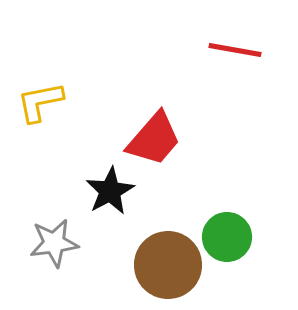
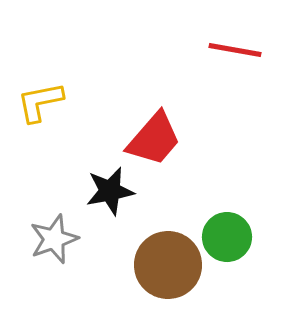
black star: rotated 18 degrees clockwise
gray star: moved 4 px up; rotated 12 degrees counterclockwise
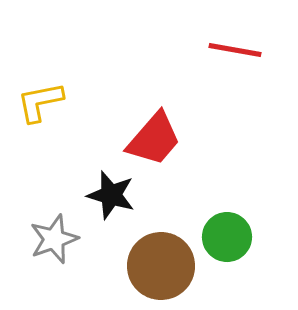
black star: moved 1 px right, 4 px down; rotated 27 degrees clockwise
brown circle: moved 7 px left, 1 px down
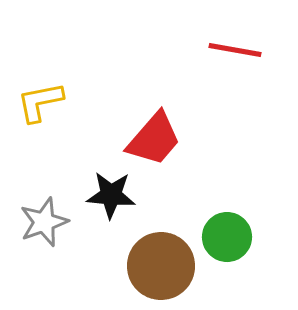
black star: rotated 12 degrees counterclockwise
gray star: moved 10 px left, 17 px up
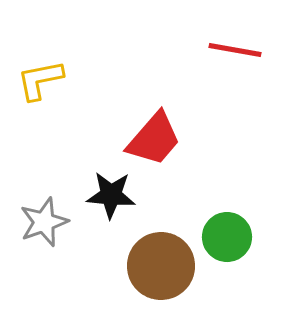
yellow L-shape: moved 22 px up
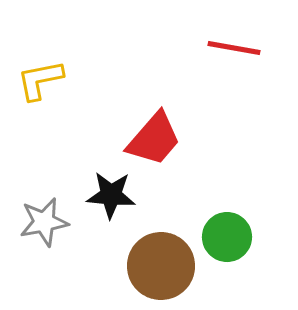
red line: moved 1 px left, 2 px up
gray star: rotated 9 degrees clockwise
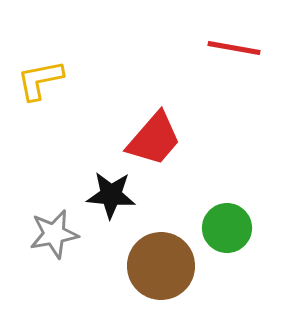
gray star: moved 10 px right, 12 px down
green circle: moved 9 px up
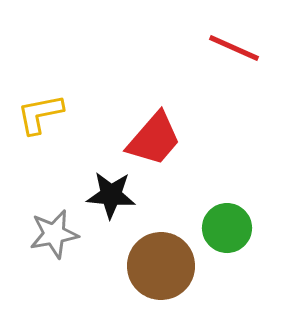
red line: rotated 14 degrees clockwise
yellow L-shape: moved 34 px down
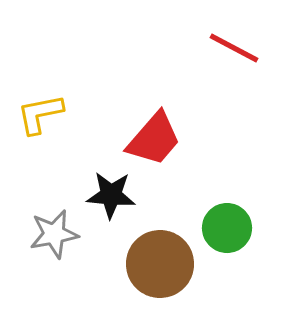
red line: rotated 4 degrees clockwise
brown circle: moved 1 px left, 2 px up
